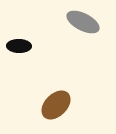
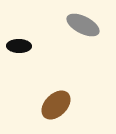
gray ellipse: moved 3 px down
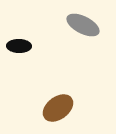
brown ellipse: moved 2 px right, 3 px down; rotated 8 degrees clockwise
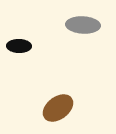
gray ellipse: rotated 24 degrees counterclockwise
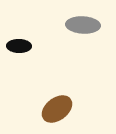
brown ellipse: moved 1 px left, 1 px down
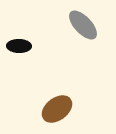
gray ellipse: rotated 44 degrees clockwise
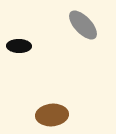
brown ellipse: moved 5 px left, 6 px down; rotated 32 degrees clockwise
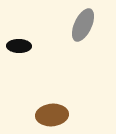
gray ellipse: rotated 68 degrees clockwise
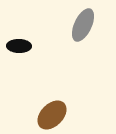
brown ellipse: rotated 40 degrees counterclockwise
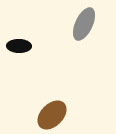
gray ellipse: moved 1 px right, 1 px up
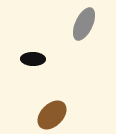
black ellipse: moved 14 px right, 13 px down
